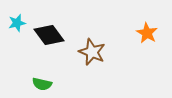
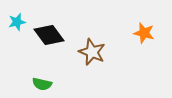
cyan star: moved 1 px up
orange star: moved 3 px left; rotated 15 degrees counterclockwise
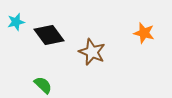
cyan star: moved 1 px left
green semicircle: moved 1 px right, 1 px down; rotated 150 degrees counterclockwise
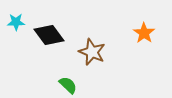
cyan star: rotated 12 degrees clockwise
orange star: rotated 20 degrees clockwise
green semicircle: moved 25 px right
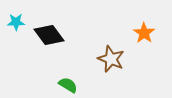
brown star: moved 19 px right, 7 px down
green semicircle: rotated 12 degrees counterclockwise
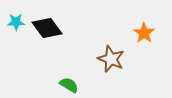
black diamond: moved 2 px left, 7 px up
green semicircle: moved 1 px right
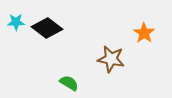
black diamond: rotated 16 degrees counterclockwise
brown star: rotated 12 degrees counterclockwise
green semicircle: moved 2 px up
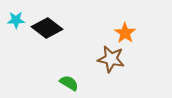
cyan star: moved 2 px up
orange star: moved 19 px left
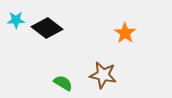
brown star: moved 8 px left, 16 px down
green semicircle: moved 6 px left
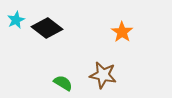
cyan star: rotated 24 degrees counterclockwise
orange star: moved 3 px left, 1 px up
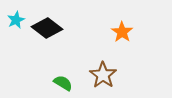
brown star: rotated 24 degrees clockwise
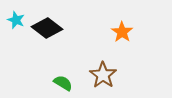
cyan star: rotated 24 degrees counterclockwise
